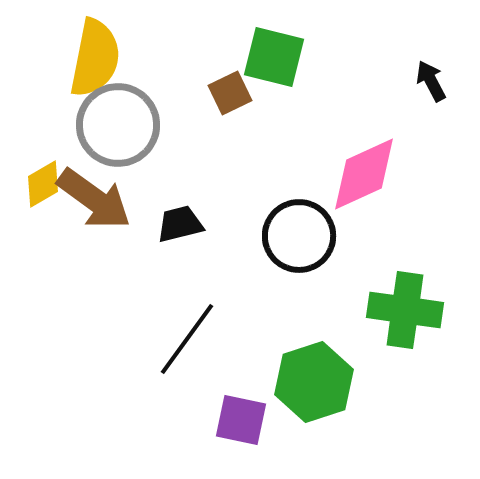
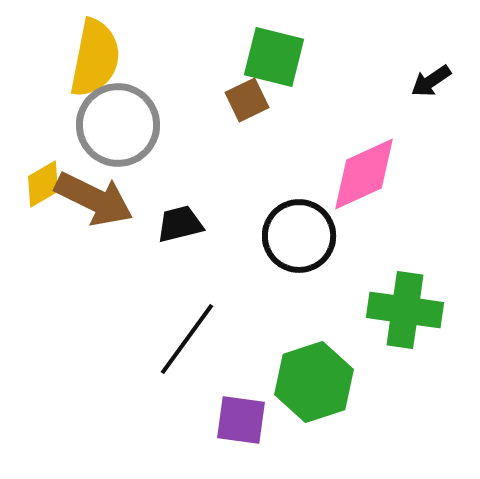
black arrow: rotated 96 degrees counterclockwise
brown square: moved 17 px right, 7 px down
brown arrow: rotated 10 degrees counterclockwise
purple square: rotated 4 degrees counterclockwise
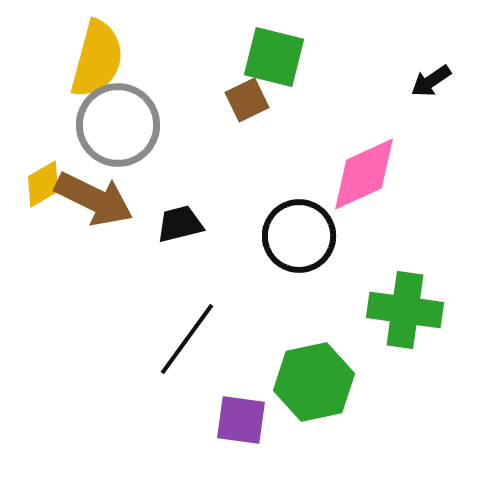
yellow semicircle: moved 2 px right, 1 px down; rotated 4 degrees clockwise
green hexagon: rotated 6 degrees clockwise
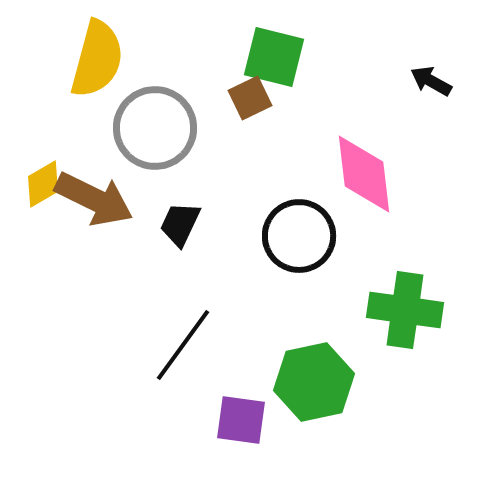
black arrow: rotated 63 degrees clockwise
brown square: moved 3 px right, 2 px up
gray circle: moved 37 px right, 3 px down
pink diamond: rotated 72 degrees counterclockwise
black trapezoid: rotated 51 degrees counterclockwise
black line: moved 4 px left, 6 px down
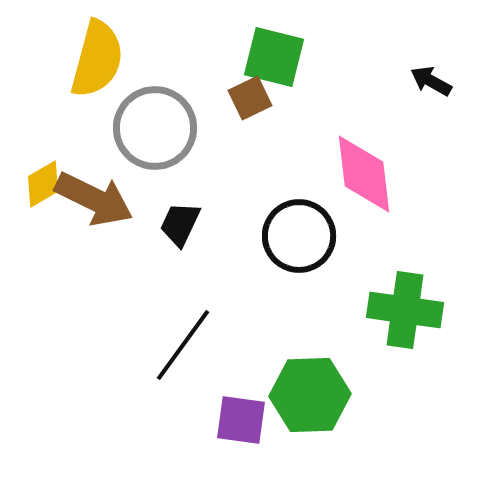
green hexagon: moved 4 px left, 13 px down; rotated 10 degrees clockwise
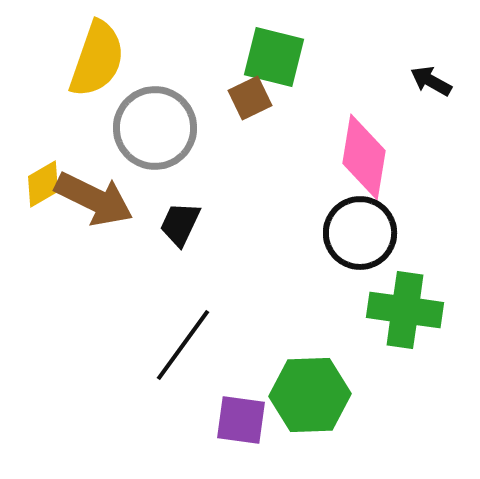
yellow semicircle: rotated 4 degrees clockwise
pink diamond: moved 17 px up; rotated 16 degrees clockwise
black circle: moved 61 px right, 3 px up
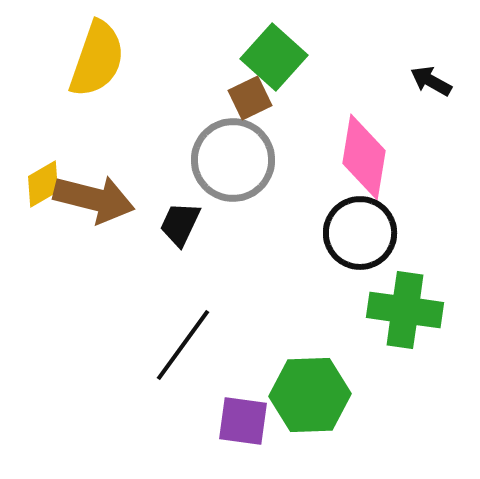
green square: rotated 28 degrees clockwise
gray circle: moved 78 px right, 32 px down
brown arrow: rotated 12 degrees counterclockwise
purple square: moved 2 px right, 1 px down
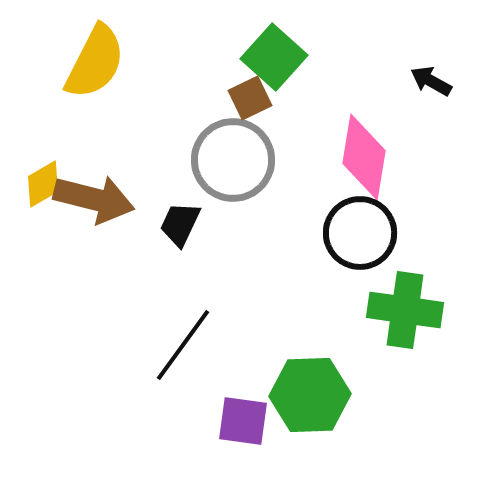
yellow semicircle: moved 2 px left, 3 px down; rotated 8 degrees clockwise
